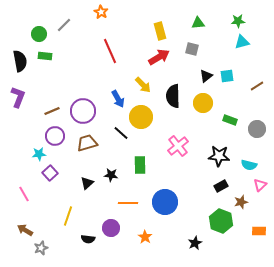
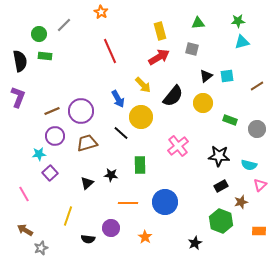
black semicircle at (173, 96): rotated 140 degrees counterclockwise
purple circle at (83, 111): moved 2 px left
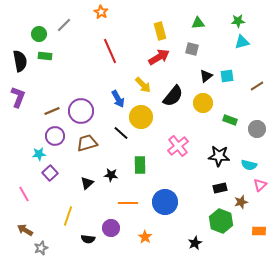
black rectangle at (221, 186): moved 1 px left, 2 px down; rotated 16 degrees clockwise
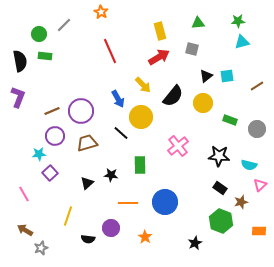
black rectangle at (220, 188): rotated 48 degrees clockwise
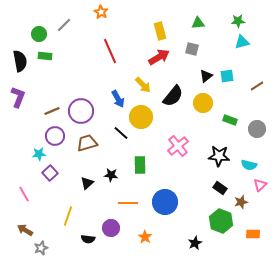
orange rectangle at (259, 231): moved 6 px left, 3 px down
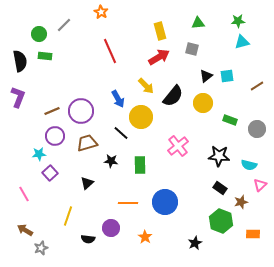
yellow arrow at (143, 85): moved 3 px right, 1 px down
black star at (111, 175): moved 14 px up
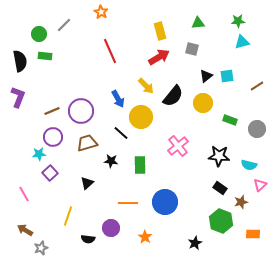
purple circle at (55, 136): moved 2 px left, 1 px down
